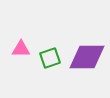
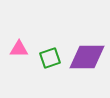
pink triangle: moved 2 px left
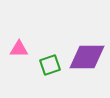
green square: moved 7 px down
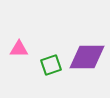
green square: moved 1 px right
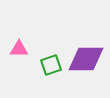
purple diamond: moved 1 px left, 2 px down
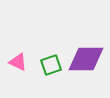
pink triangle: moved 1 px left, 13 px down; rotated 24 degrees clockwise
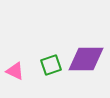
pink triangle: moved 3 px left, 9 px down
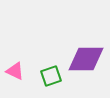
green square: moved 11 px down
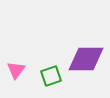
pink triangle: moved 1 px right, 1 px up; rotated 42 degrees clockwise
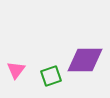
purple diamond: moved 1 px left, 1 px down
